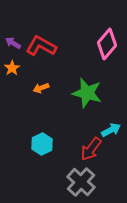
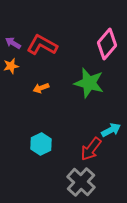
red L-shape: moved 1 px right, 1 px up
orange star: moved 1 px left, 2 px up; rotated 21 degrees clockwise
green star: moved 2 px right, 10 px up
cyan hexagon: moved 1 px left
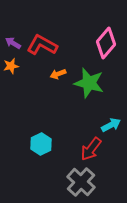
pink diamond: moved 1 px left, 1 px up
orange arrow: moved 17 px right, 14 px up
cyan arrow: moved 5 px up
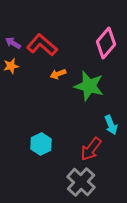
red L-shape: rotated 12 degrees clockwise
green star: moved 3 px down
cyan arrow: rotated 96 degrees clockwise
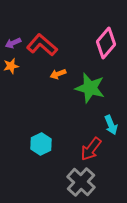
purple arrow: rotated 56 degrees counterclockwise
green star: moved 1 px right, 2 px down
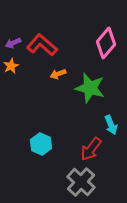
orange star: rotated 14 degrees counterclockwise
cyan hexagon: rotated 10 degrees counterclockwise
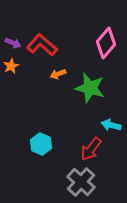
purple arrow: rotated 133 degrees counterclockwise
cyan arrow: rotated 126 degrees clockwise
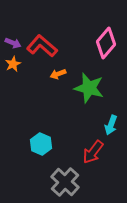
red L-shape: moved 1 px down
orange star: moved 2 px right, 2 px up
green star: moved 1 px left
cyan arrow: rotated 84 degrees counterclockwise
red arrow: moved 2 px right, 3 px down
gray cross: moved 16 px left
